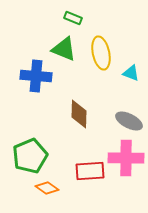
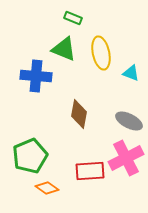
brown diamond: rotated 8 degrees clockwise
pink cross: rotated 28 degrees counterclockwise
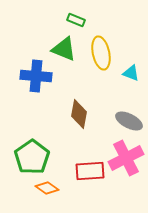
green rectangle: moved 3 px right, 2 px down
green pentagon: moved 2 px right, 1 px down; rotated 12 degrees counterclockwise
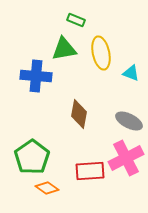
green triangle: rotated 32 degrees counterclockwise
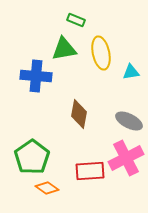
cyan triangle: moved 1 px up; rotated 30 degrees counterclockwise
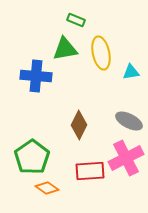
green triangle: moved 1 px right
brown diamond: moved 11 px down; rotated 16 degrees clockwise
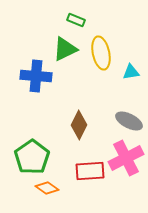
green triangle: rotated 16 degrees counterclockwise
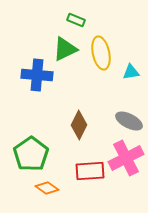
blue cross: moved 1 px right, 1 px up
green pentagon: moved 1 px left, 3 px up
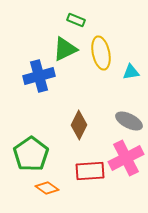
blue cross: moved 2 px right, 1 px down; rotated 20 degrees counterclockwise
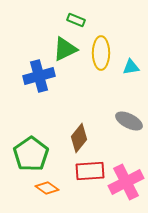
yellow ellipse: rotated 12 degrees clockwise
cyan triangle: moved 5 px up
brown diamond: moved 13 px down; rotated 12 degrees clockwise
pink cross: moved 24 px down
